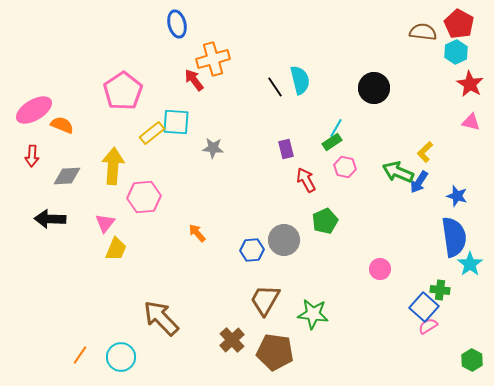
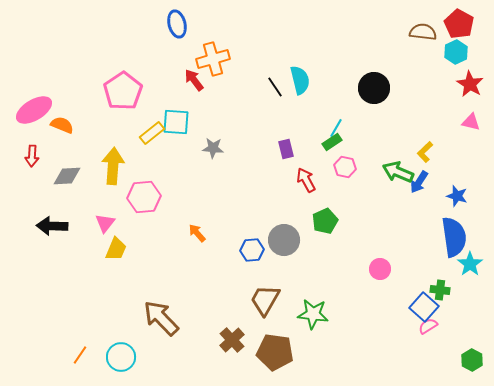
black arrow at (50, 219): moved 2 px right, 7 px down
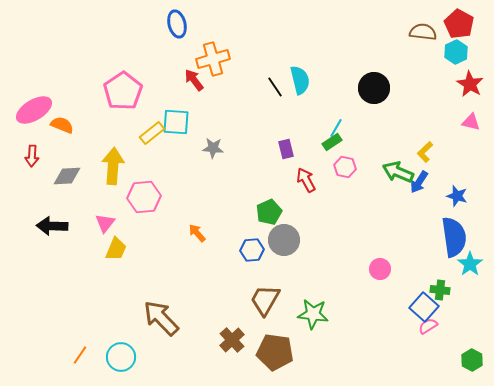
green pentagon at (325, 221): moved 56 px left, 9 px up
